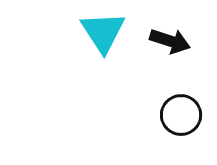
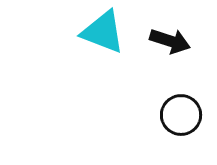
cyan triangle: rotated 36 degrees counterclockwise
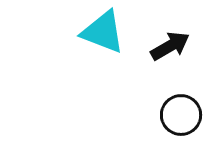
black arrow: moved 5 px down; rotated 48 degrees counterclockwise
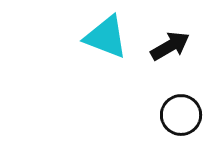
cyan triangle: moved 3 px right, 5 px down
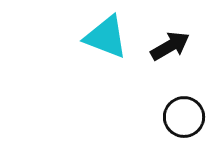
black circle: moved 3 px right, 2 px down
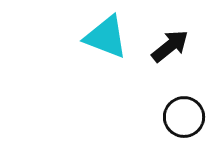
black arrow: rotated 9 degrees counterclockwise
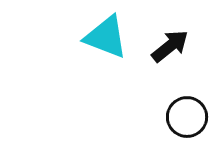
black circle: moved 3 px right
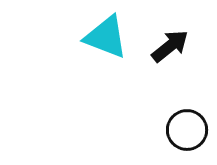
black circle: moved 13 px down
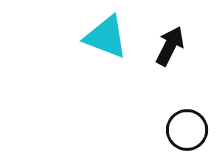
black arrow: rotated 24 degrees counterclockwise
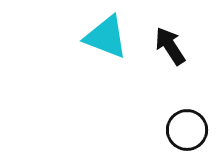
black arrow: rotated 60 degrees counterclockwise
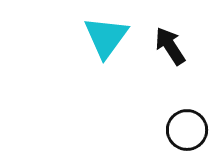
cyan triangle: rotated 45 degrees clockwise
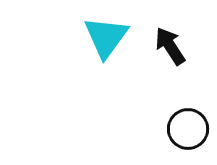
black circle: moved 1 px right, 1 px up
